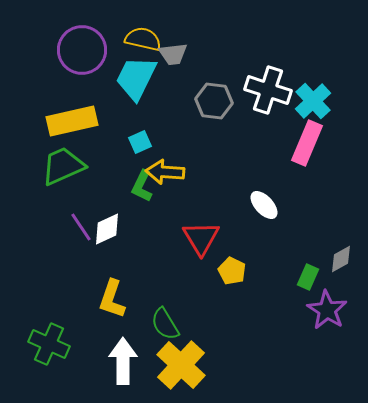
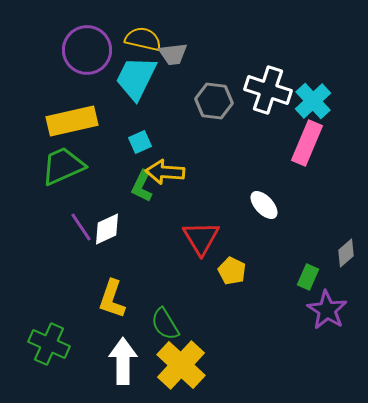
purple circle: moved 5 px right
gray diamond: moved 5 px right, 6 px up; rotated 12 degrees counterclockwise
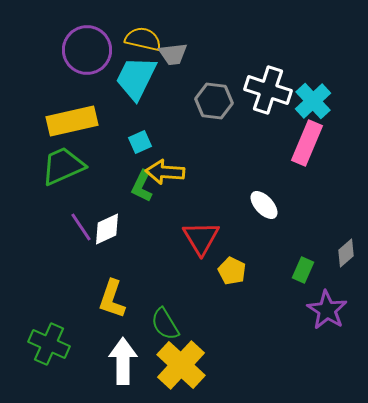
green rectangle: moved 5 px left, 7 px up
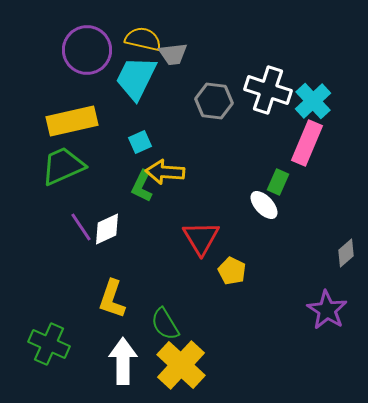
green rectangle: moved 25 px left, 88 px up
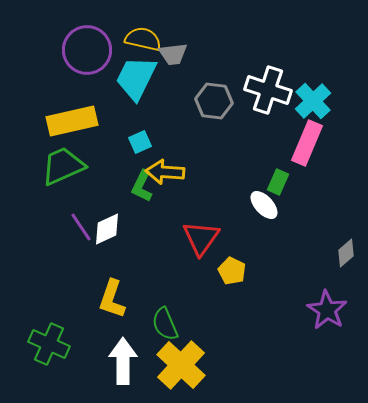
red triangle: rotated 6 degrees clockwise
green semicircle: rotated 8 degrees clockwise
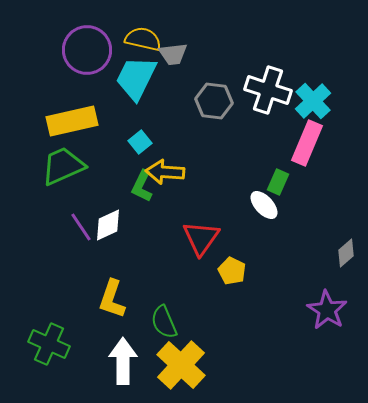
cyan square: rotated 15 degrees counterclockwise
white diamond: moved 1 px right, 4 px up
green semicircle: moved 1 px left, 2 px up
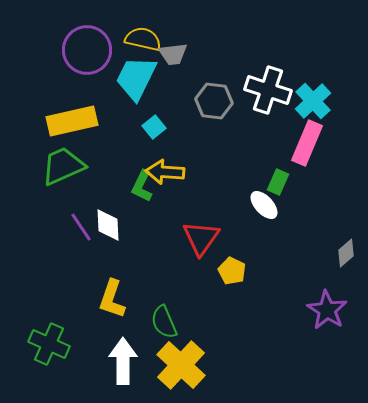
cyan square: moved 14 px right, 15 px up
white diamond: rotated 68 degrees counterclockwise
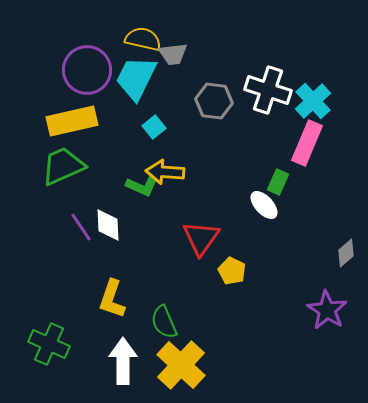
purple circle: moved 20 px down
green L-shape: rotated 92 degrees counterclockwise
